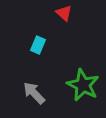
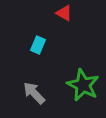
red triangle: rotated 12 degrees counterclockwise
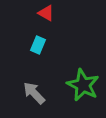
red triangle: moved 18 px left
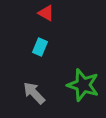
cyan rectangle: moved 2 px right, 2 px down
green star: rotated 8 degrees counterclockwise
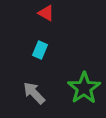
cyan rectangle: moved 3 px down
green star: moved 1 px right, 3 px down; rotated 20 degrees clockwise
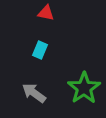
red triangle: rotated 18 degrees counterclockwise
gray arrow: rotated 10 degrees counterclockwise
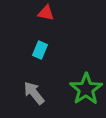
green star: moved 2 px right, 1 px down
gray arrow: rotated 15 degrees clockwise
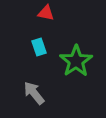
cyan rectangle: moved 1 px left, 3 px up; rotated 42 degrees counterclockwise
green star: moved 10 px left, 28 px up
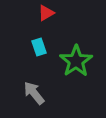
red triangle: rotated 42 degrees counterclockwise
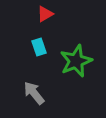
red triangle: moved 1 px left, 1 px down
green star: rotated 12 degrees clockwise
